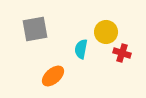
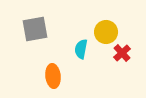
red cross: rotated 30 degrees clockwise
orange ellipse: rotated 55 degrees counterclockwise
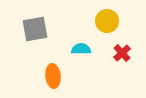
yellow circle: moved 1 px right, 11 px up
cyan semicircle: rotated 78 degrees clockwise
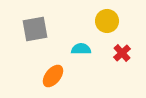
orange ellipse: rotated 45 degrees clockwise
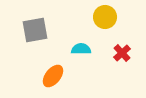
yellow circle: moved 2 px left, 4 px up
gray square: moved 1 px down
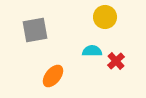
cyan semicircle: moved 11 px right, 2 px down
red cross: moved 6 px left, 8 px down
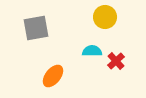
gray square: moved 1 px right, 2 px up
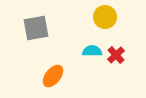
red cross: moved 6 px up
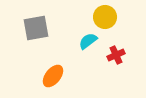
cyan semicircle: moved 4 px left, 10 px up; rotated 36 degrees counterclockwise
red cross: rotated 18 degrees clockwise
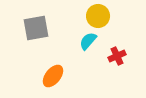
yellow circle: moved 7 px left, 1 px up
cyan semicircle: rotated 12 degrees counterclockwise
red cross: moved 1 px right, 1 px down
